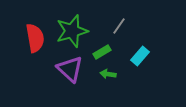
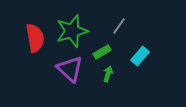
green arrow: rotated 98 degrees clockwise
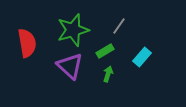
green star: moved 1 px right, 1 px up
red semicircle: moved 8 px left, 5 px down
green rectangle: moved 3 px right, 1 px up
cyan rectangle: moved 2 px right, 1 px down
purple triangle: moved 3 px up
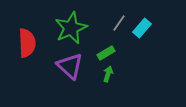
gray line: moved 3 px up
green star: moved 2 px left, 2 px up; rotated 8 degrees counterclockwise
red semicircle: rotated 8 degrees clockwise
green rectangle: moved 1 px right, 2 px down
cyan rectangle: moved 29 px up
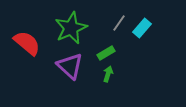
red semicircle: rotated 48 degrees counterclockwise
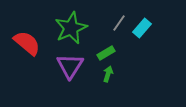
purple triangle: rotated 20 degrees clockwise
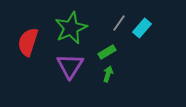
red semicircle: moved 1 px right, 1 px up; rotated 112 degrees counterclockwise
green rectangle: moved 1 px right, 1 px up
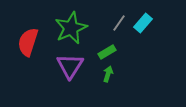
cyan rectangle: moved 1 px right, 5 px up
